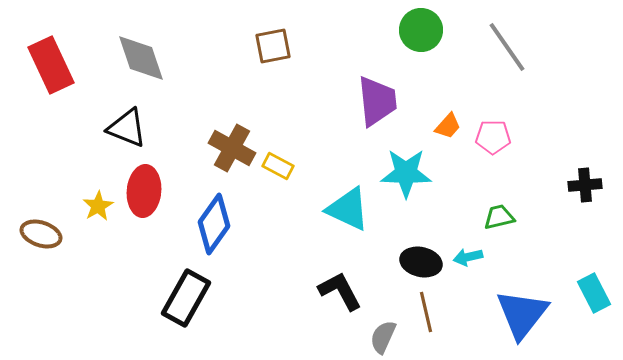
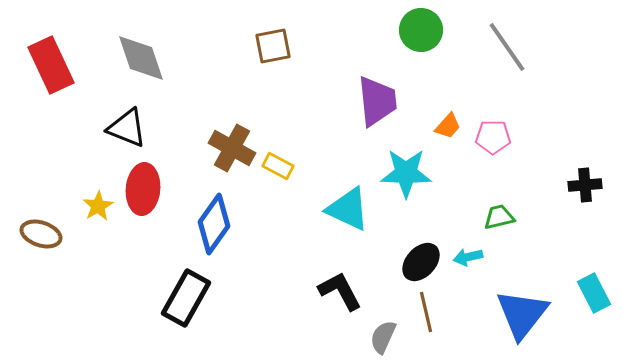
red ellipse: moved 1 px left, 2 px up
black ellipse: rotated 60 degrees counterclockwise
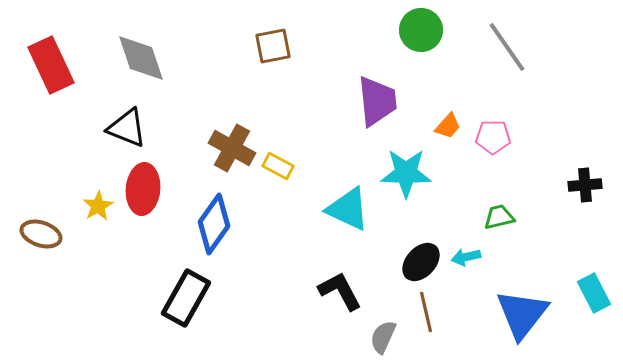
cyan arrow: moved 2 px left
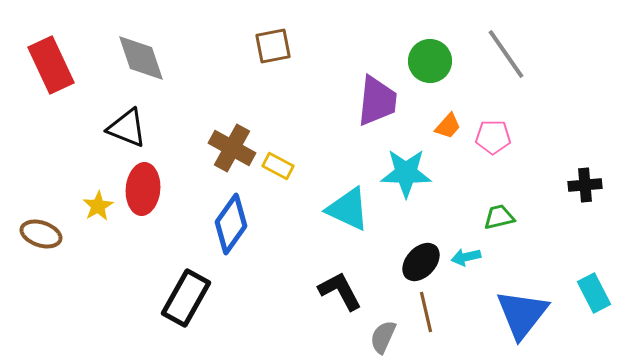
green circle: moved 9 px right, 31 px down
gray line: moved 1 px left, 7 px down
purple trapezoid: rotated 12 degrees clockwise
blue diamond: moved 17 px right
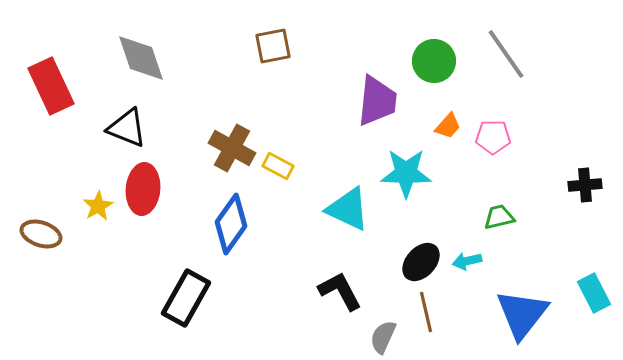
green circle: moved 4 px right
red rectangle: moved 21 px down
cyan arrow: moved 1 px right, 4 px down
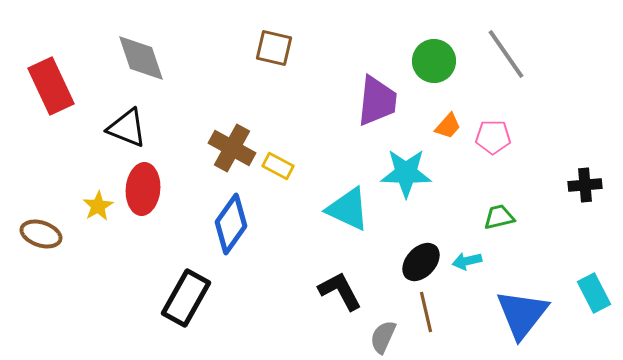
brown square: moved 1 px right, 2 px down; rotated 24 degrees clockwise
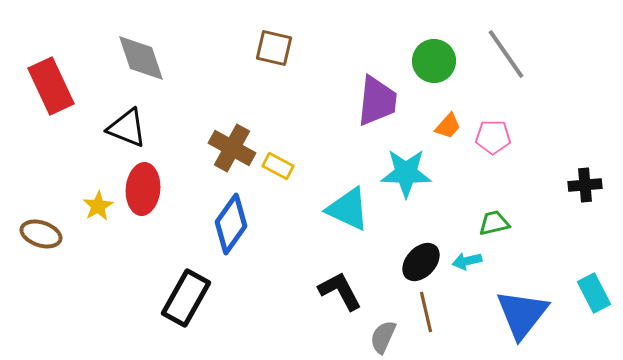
green trapezoid: moved 5 px left, 6 px down
